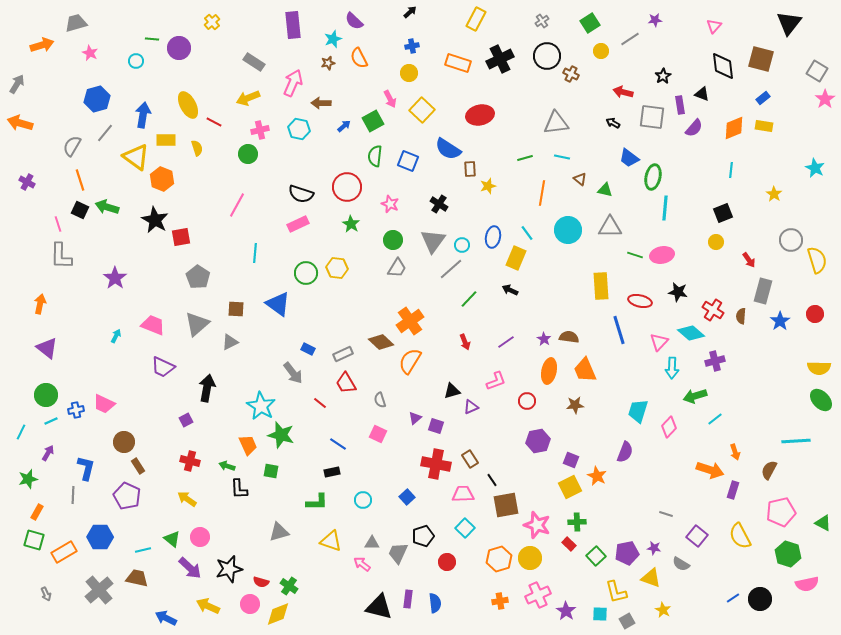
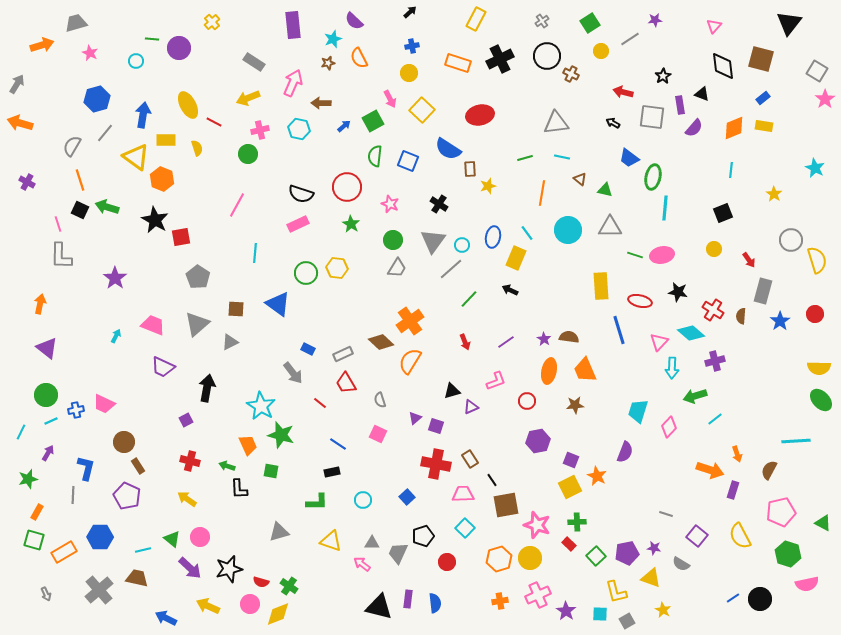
yellow circle at (716, 242): moved 2 px left, 7 px down
orange arrow at (735, 452): moved 2 px right, 2 px down
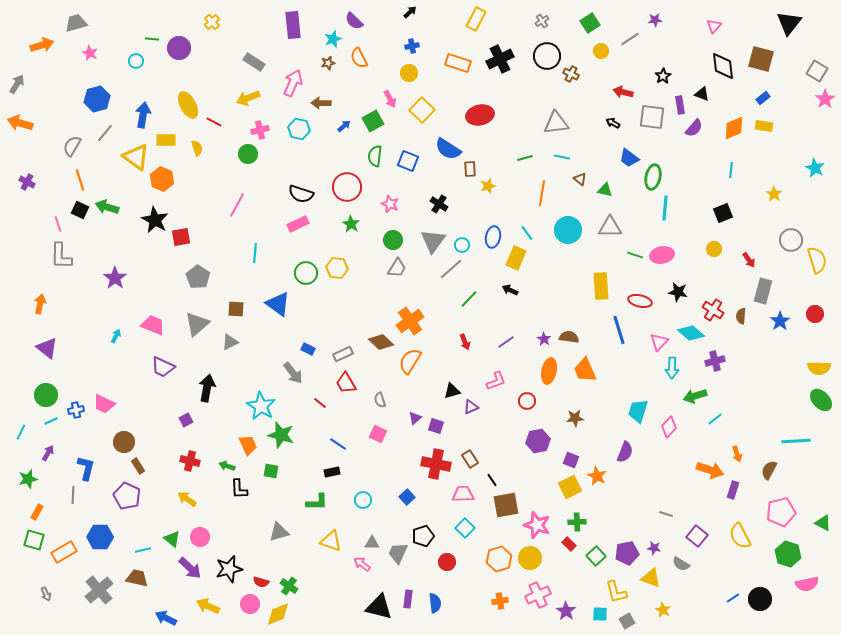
brown star at (575, 405): moved 13 px down
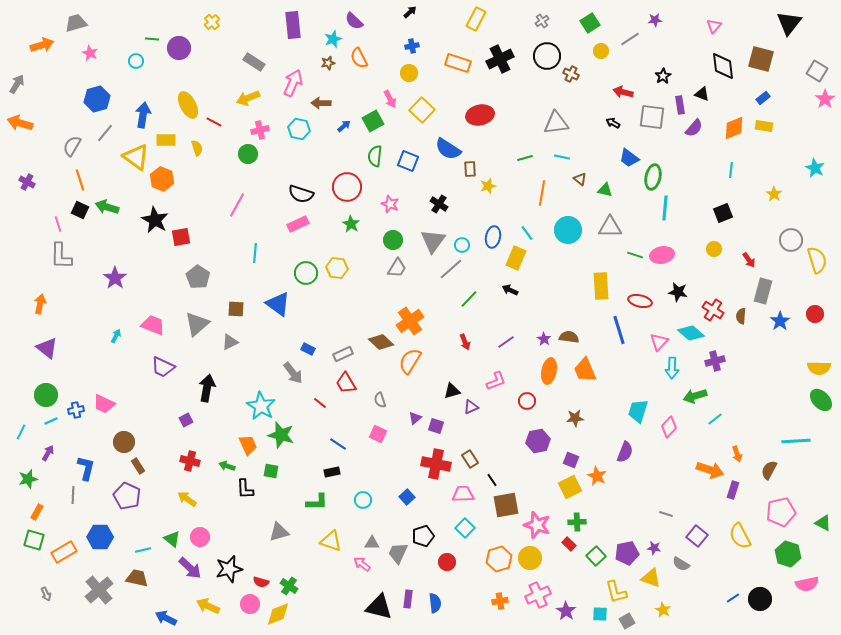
black L-shape at (239, 489): moved 6 px right
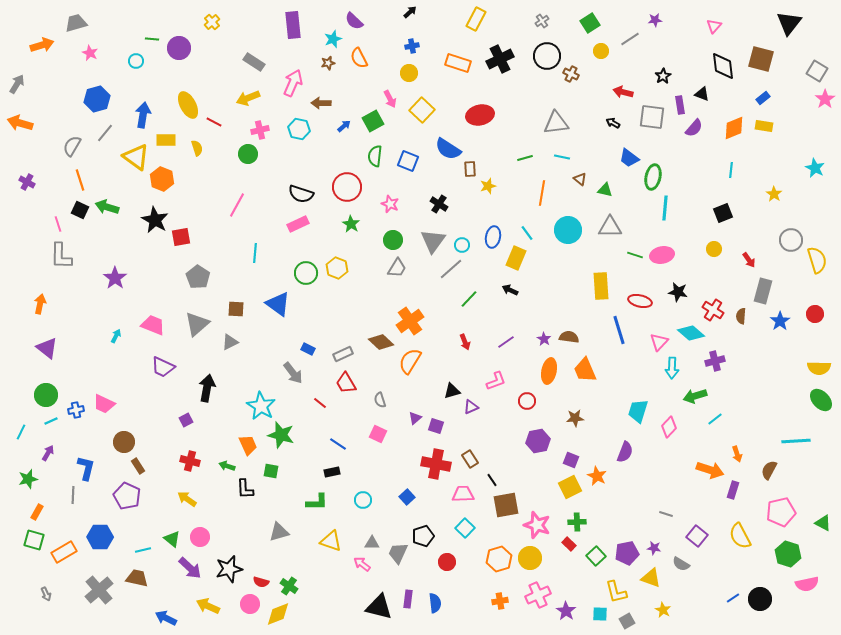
yellow hexagon at (337, 268): rotated 15 degrees clockwise
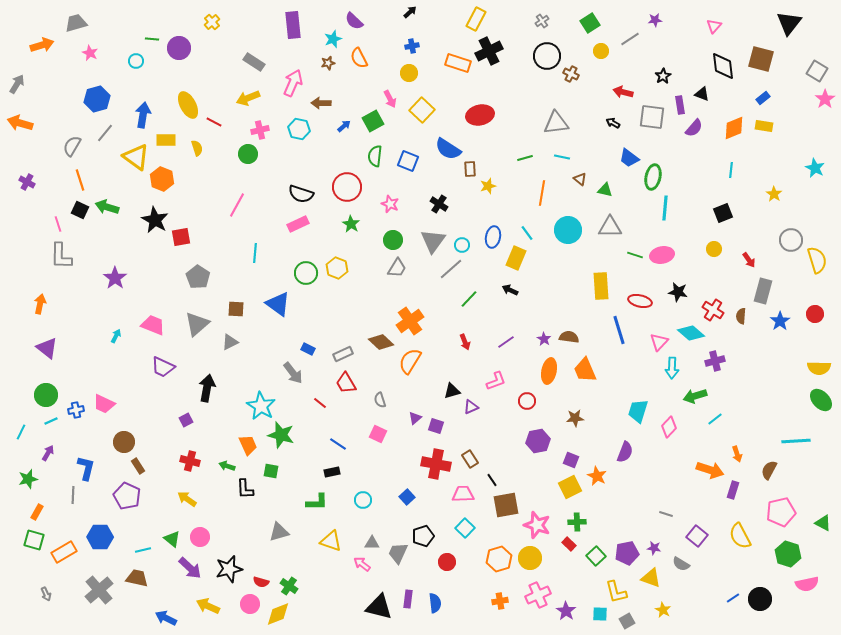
black cross at (500, 59): moved 11 px left, 8 px up
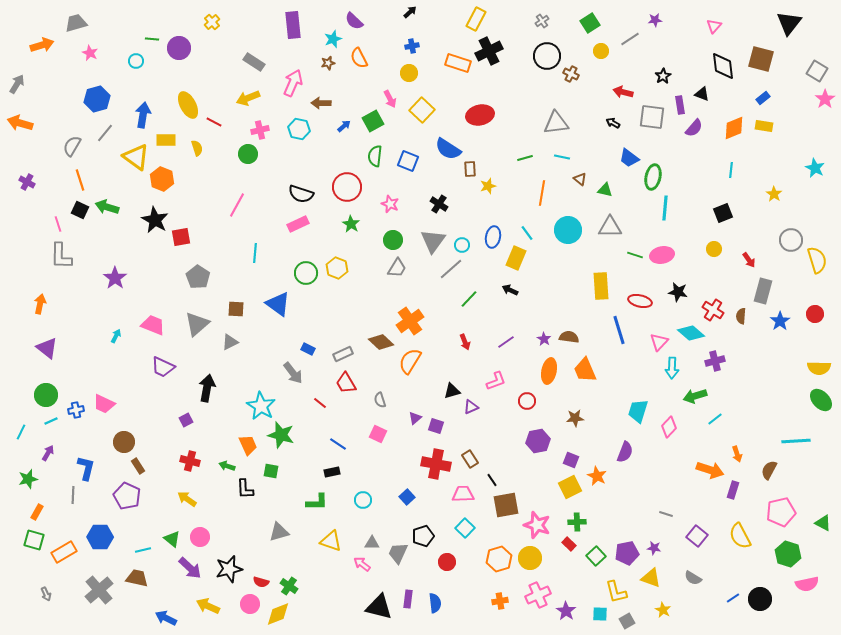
gray semicircle at (681, 564): moved 12 px right, 14 px down
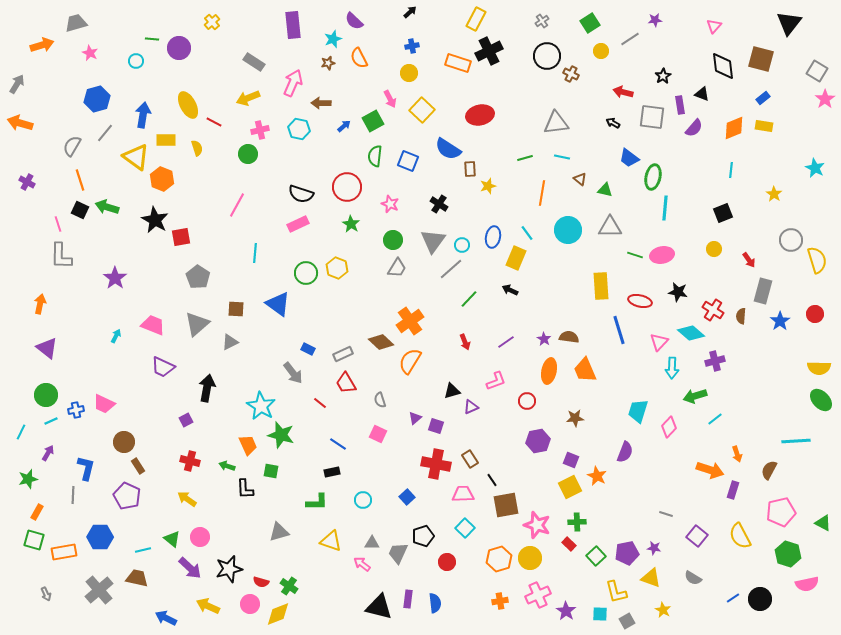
orange rectangle at (64, 552): rotated 20 degrees clockwise
